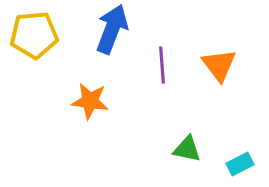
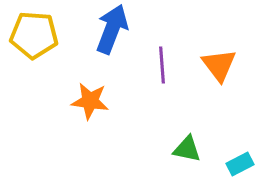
yellow pentagon: rotated 9 degrees clockwise
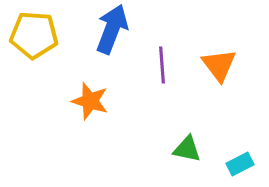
orange star: rotated 9 degrees clockwise
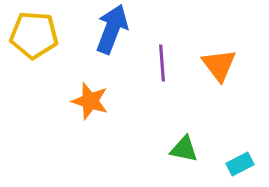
purple line: moved 2 px up
green triangle: moved 3 px left
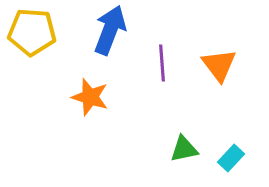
blue arrow: moved 2 px left, 1 px down
yellow pentagon: moved 2 px left, 3 px up
orange star: moved 4 px up
green triangle: rotated 24 degrees counterclockwise
cyan rectangle: moved 9 px left, 6 px up; rotated 20 degrees counterclockwise
